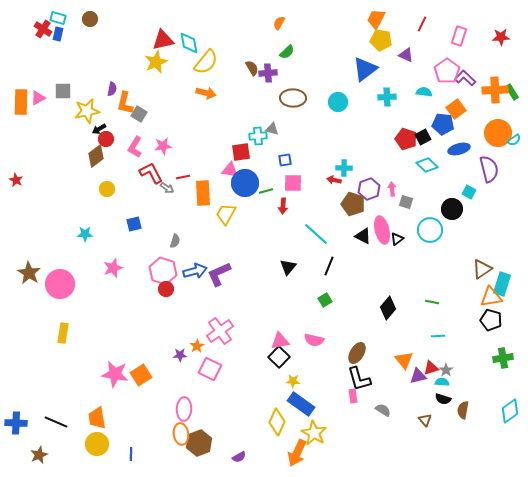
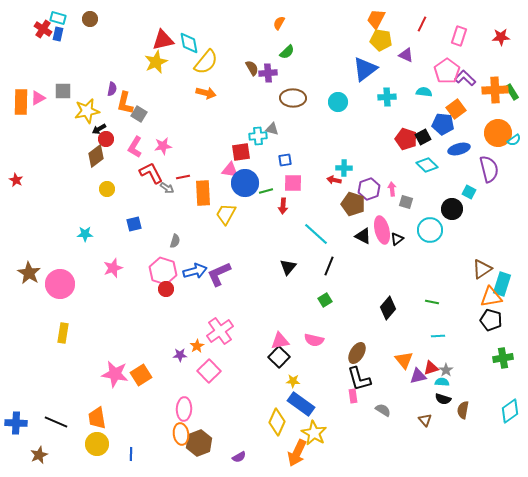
pink square at (210, 369): moved 1 px left, 2 px down; rotated 20 degrees clockwise
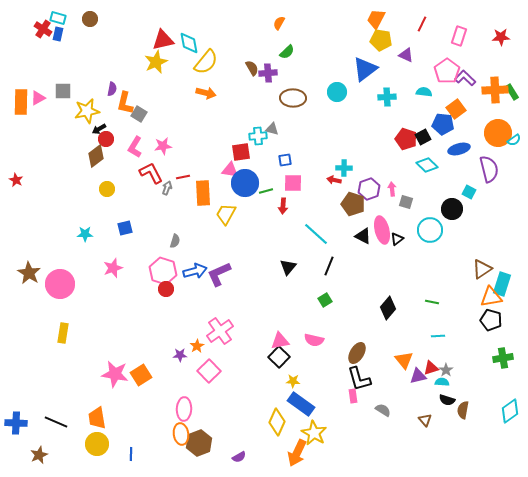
cyan circle at (338, 102): moved 1 px left, 10 px up
gray arrow at (167, 188): rotated 104 degrees counterclockwise
blue square at (134, 224): moved 9 px left, 4 px down
black semicircle at (443, 399): moved 4 px right, 1 px down
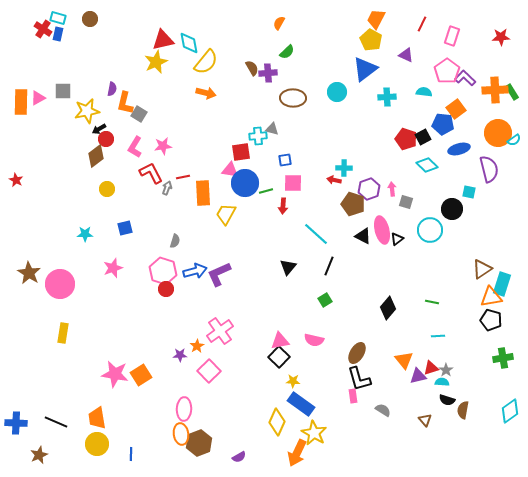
pink rectangle at (459, 36): moved 7 px left
yellow pentagon at (381, 40): moved 10 px left; rotated 20 degrees clockwise
cyan square at (469, 192): rotated 16 degrees counterclockwise
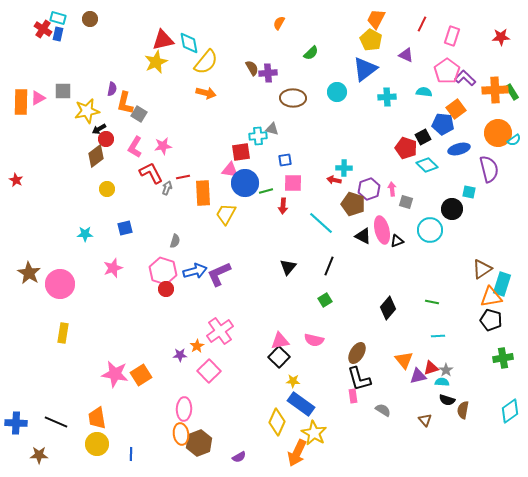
green semicircle at (287, 52): moved 24 px right, 1 px down
red pentagon at (406, 139): moved 9 px down
cyan line at (316, 234): moved 5 px right, 11 px up
black triangle at (397, 239): moved 2 px down; rotated 16 degrees clockwise
brown star at (39, 455): rotated 24 degrees clockwise
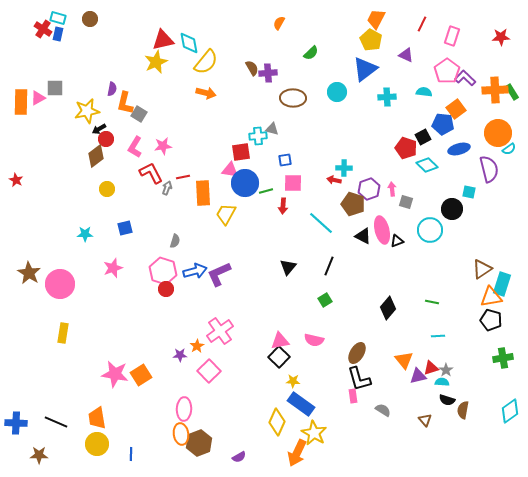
gray square at (63, 91): moved 8 px left, 3 px up
cyan semicircle at (514, 140): moved 5 px left, 9 px down
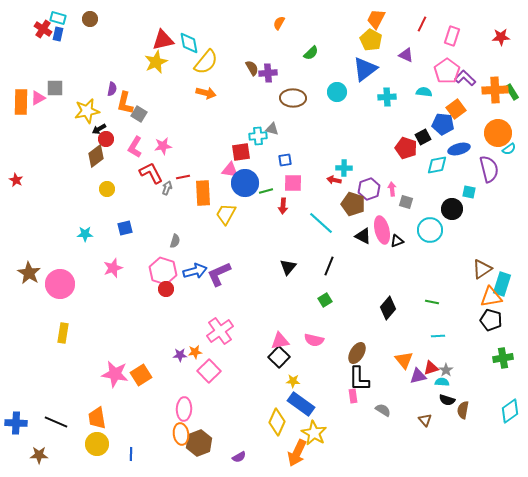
cyan diamond at (427, 165): moved 10 px right; rotated 55 degrees counterclockwise
orange star at (197, 346): moved 2 px left, 6 px down; rotated 24 degrees clockwise
black L-shape at (359, 379): rotated 16 degrees clockwise
